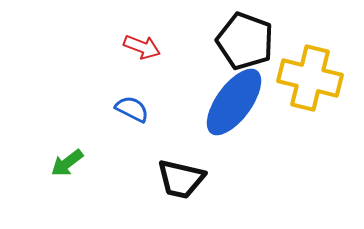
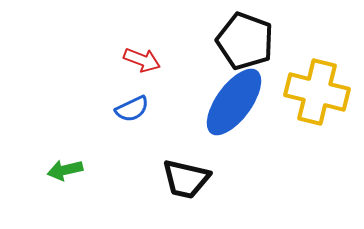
red arrow: moved 13 px down
yellow cross: moved 7 px right, 14 px down
blue semicircle: rotated 128 degrees clockwise
green arrow: moved 2 px left, 7 px down; rotated 24 degrees clockwise
black trapezoid: moved 5 px right
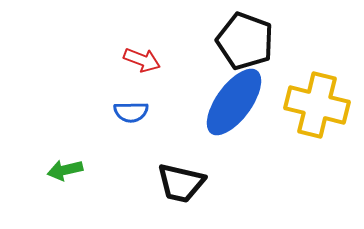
yellow cross: moved 13 px down
blue semicircle: moved 1 px left, 3 px down; rotated 24 degrees clockwise
black trapezoid: moved 5 px left, 4 px down
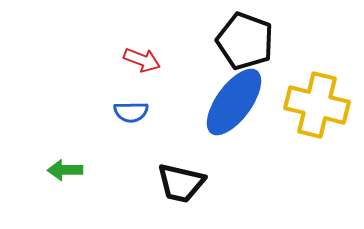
green arrow: rotated 12 degrees clockwise
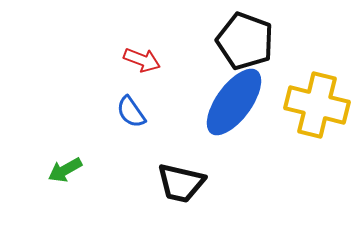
blue semicircle: rotated 56 degrees clockwise
green arrow: rotated 28 degrees counterclockwise
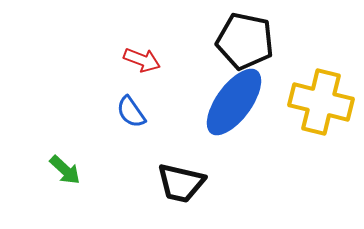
black pentagon: rotated 8 degrees counterclockwise
yellow cross: moved 4 px right, 3 px up
green arrow: rotated 108 degrees counterclockwise
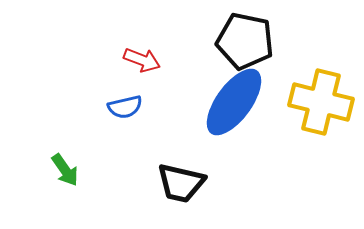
blue semicircle: moved 6 px left, 5 px up; rotated 68 degrees counterclockwise
green arrow: rotated 12 degrees clockwise
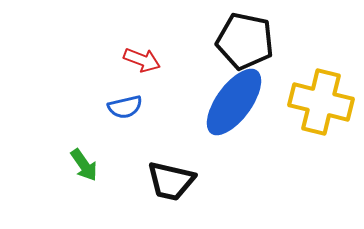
green arrow: moved 19 px right, 5 px up
black trapezoid: moved 10 px left, 2 px up
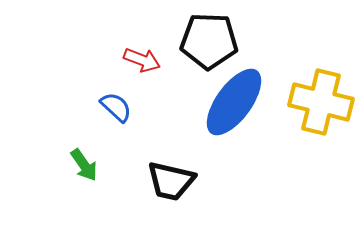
black pentagon: moved 36 px left; rotated 10 degrees counterclockwise
blue semicircle: moved 9 px left; rotated 124 degrees counterclockwise
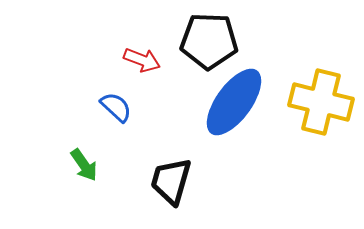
black trapezoid: rotated 93 degrees clockwise
